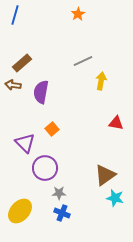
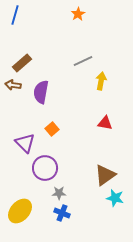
red triangle: moved 11 px left
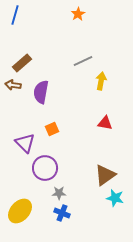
orange square: rotated 16 degrees clockwise
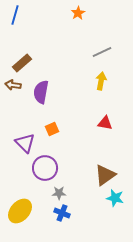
orange star: moved 1 px up
gray line: moved 19 px right, 9 px up
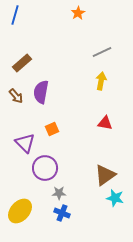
brown arrow: moved 3 px right, 11 px down; rotated 140 degrees counterclockwise
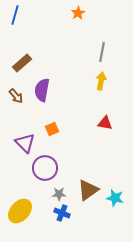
gray line: rotated 54 degrees counterclockwise
purple semicircle: moved 1 px right, 2 px up
brown triangle: moved 17 px left, 15 px down
gray star: moved 1 px down
